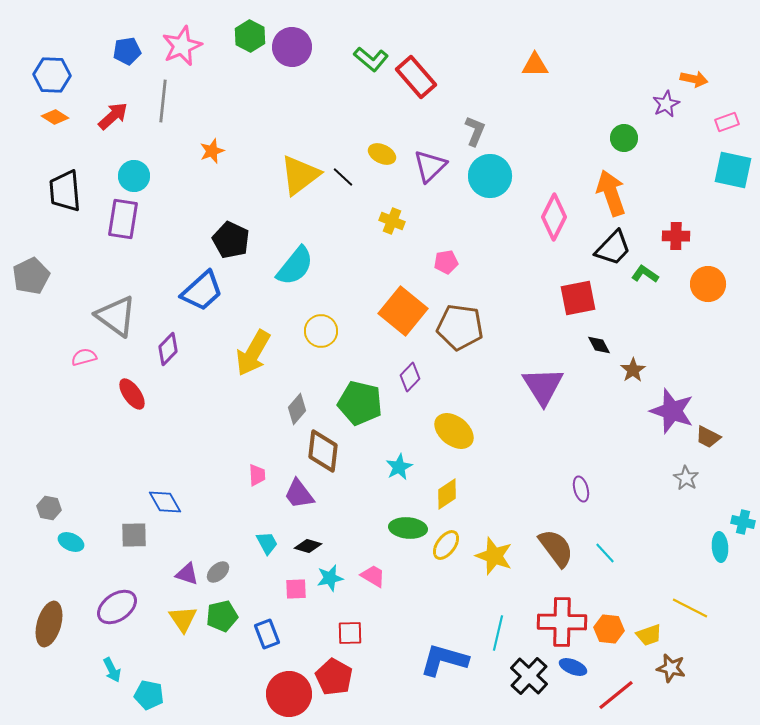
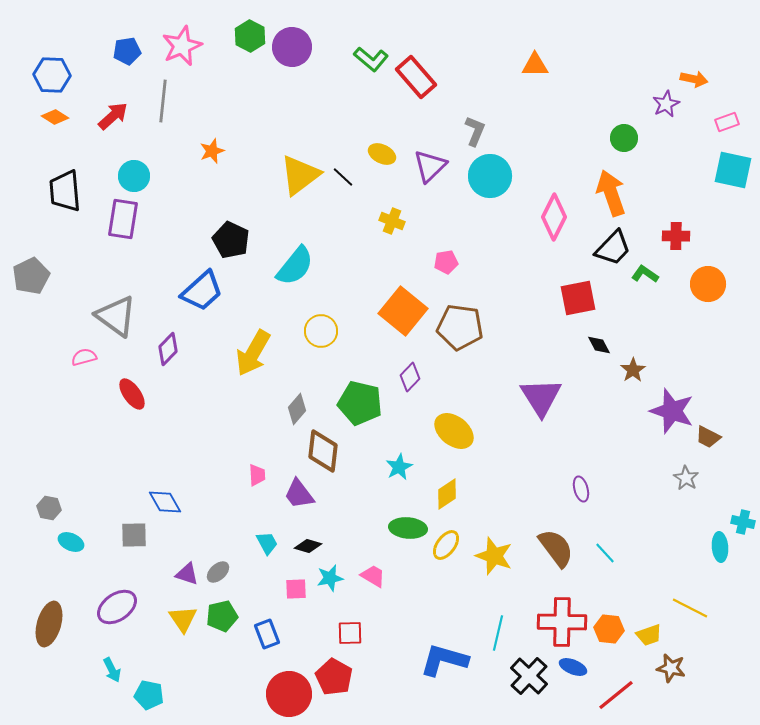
purple triangle at (543, 386): moved 2 px left, 11 px down
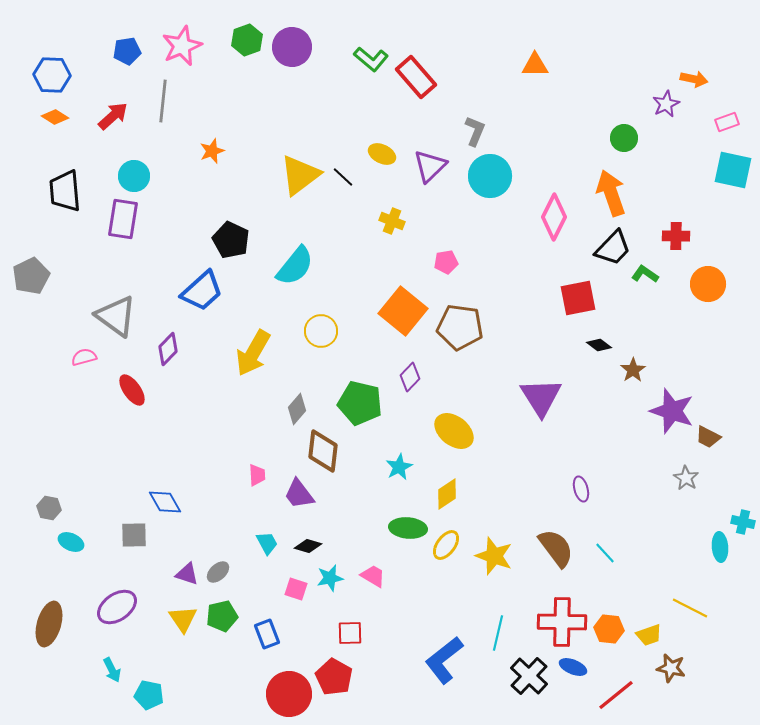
green hexagon at (250, 36): moved 3 px left, 4 px down; rotated 12 degrees clockwise
black diamond at (599, 345): rotated 25 degrees counterclockwise
red ellipse at (132, 394): moved 4 px up
pink square at (296, 589): rotated 20 degrees clockwise
blue L-shape at (444, 660): rotated 54 degrees counterclockwise
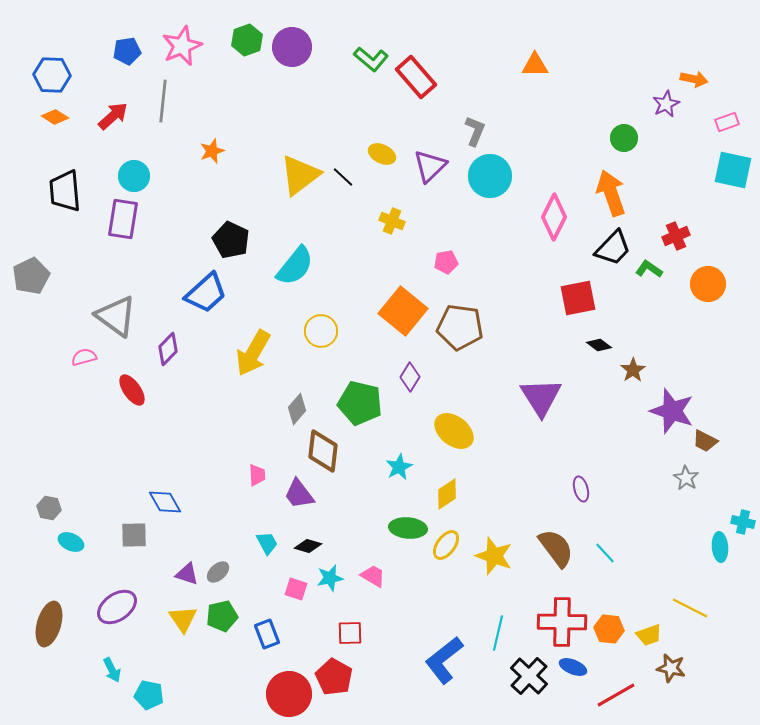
red cross at (676, 236): rotated 24 degrees counterclockwise
green L-shape at (645, 274): moved 4 px right, 5 px up
blue trapezoid at (202, 291): moved 4 px right, 2 px down
purple diamond at (410, 377): rotated 12 degrees counterclockwise
brown trapezoid at (708, 437): moved 3 px left, 4 px down
red line at (616, 695): rotated 9 degrees clockwise
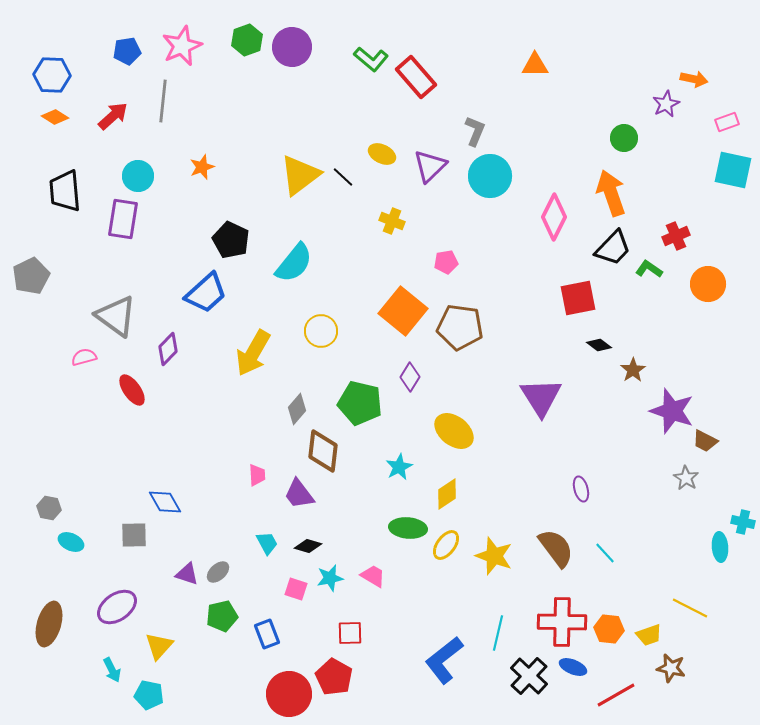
orange star at (212, 151): moved 10 px left, 16 px down
cyan circle at (134, 176): moved 4 px right
cyan semicircle at (295, 266): moved 1 px left, 3 px up
yellow triangle at (183, 619): moved 24 px left, 27 px down; rotated 16 degrees clockwise
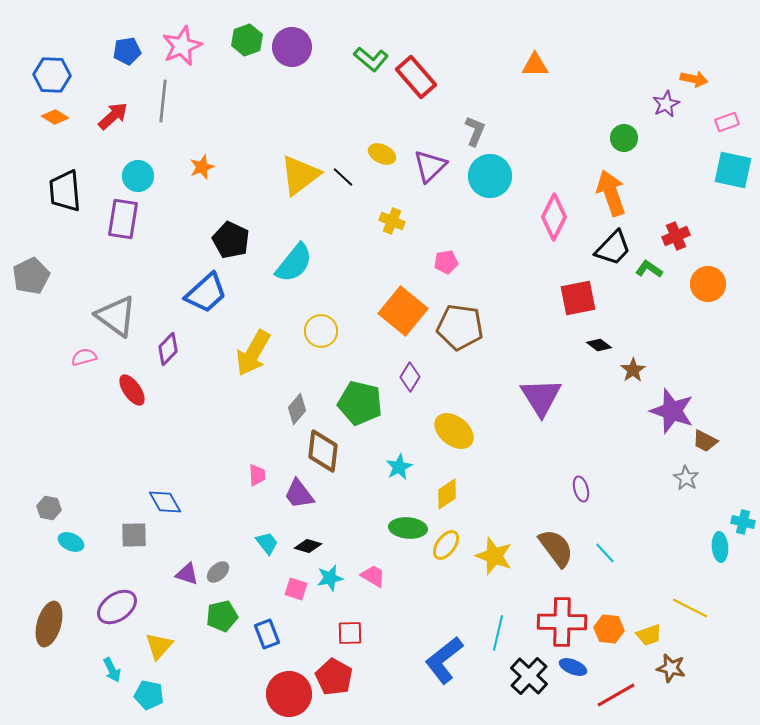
cyan trapezoid at (267, 543): rotated 10 degrees counterclockwise
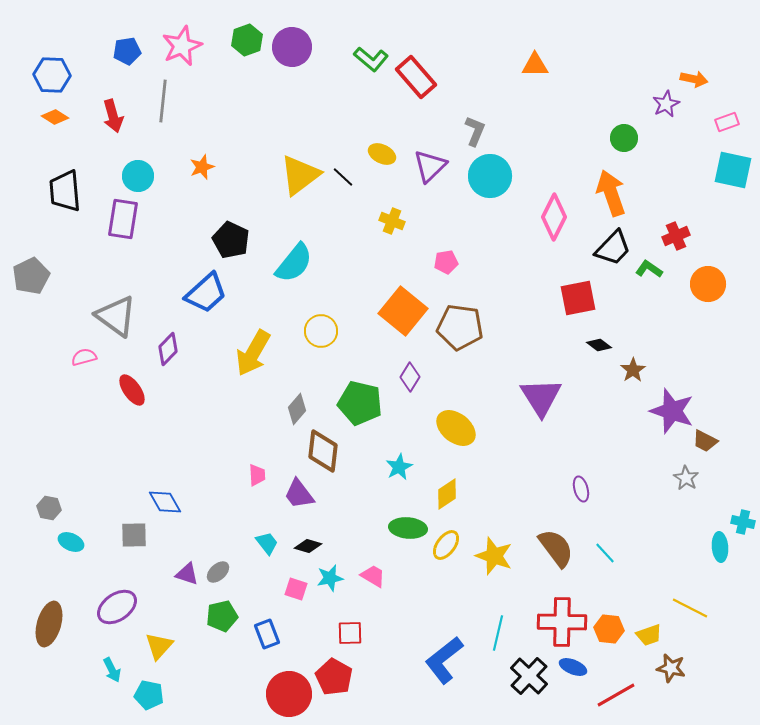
red arrow at (113, 116): rotated 116 degrees clockwise
yellow ellipse at (454, 431): moved 2 px right, 3 px up
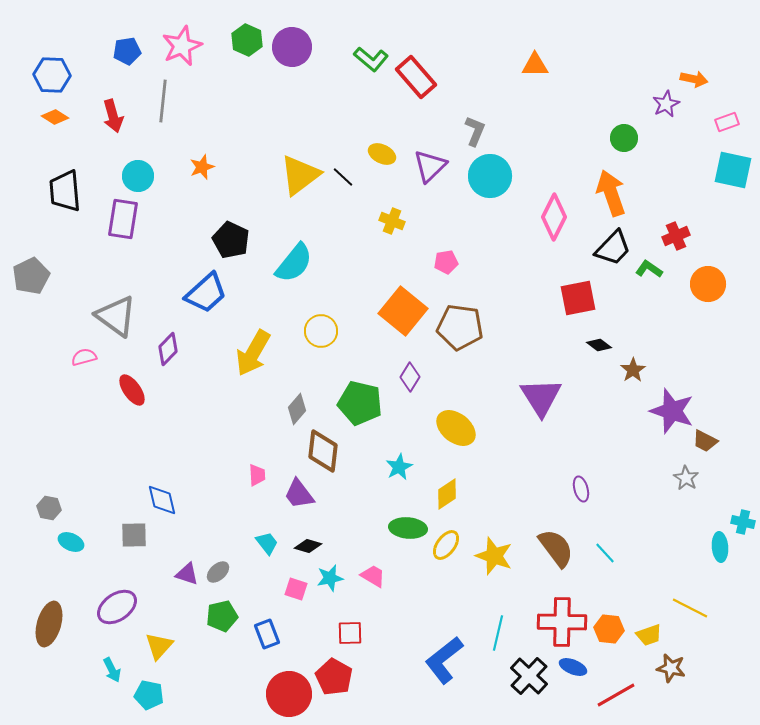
green hexagon at (247, 40): rotated 16 degrees counterclockwise
blue diamond at (165, 502): moved 3 px left, 2 px up; rotated 16 degrees clockwise
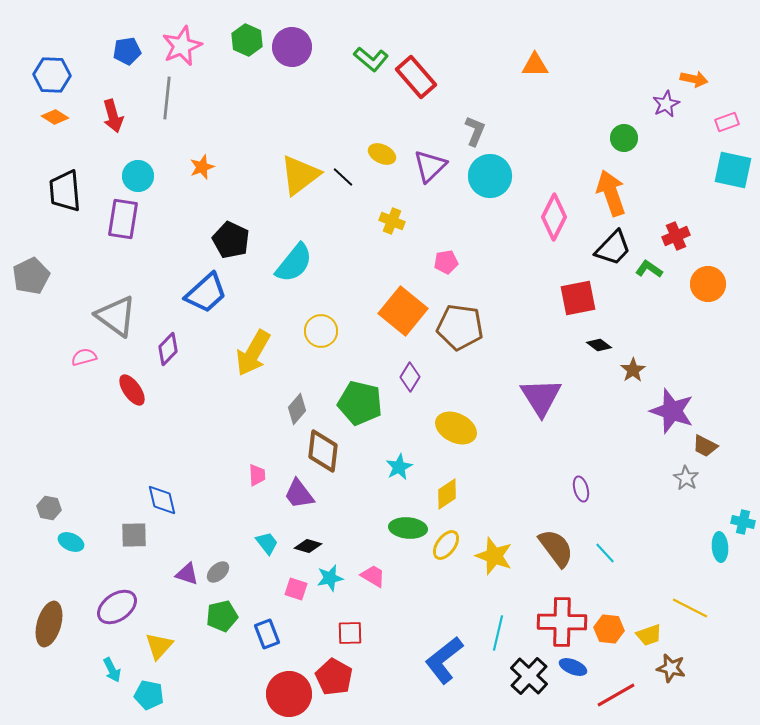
gray line at (163, 101): moved 4 px right, 3 px up
yellow ellipse at (456, 428): rotated 12 degrees counterclockwise
brown trapezoid at (705, 441): moved 5 px down
